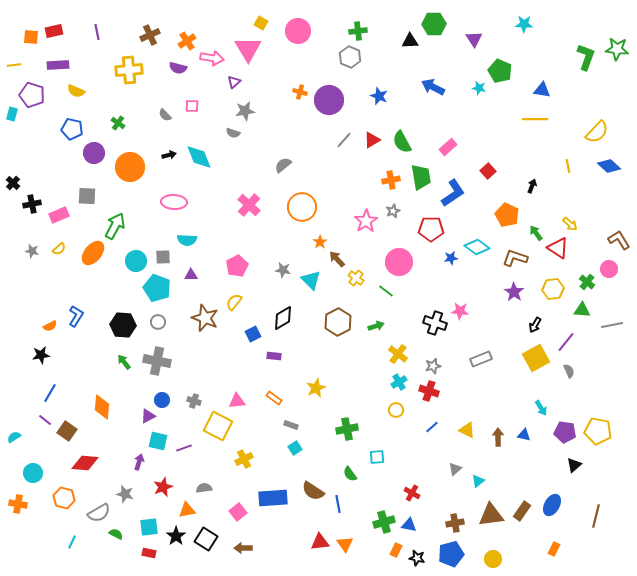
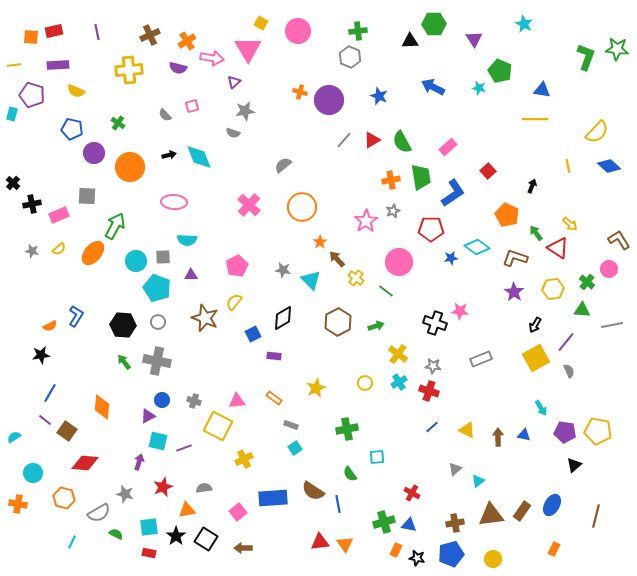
cyan star at (524, 24): rotated 24 degrees clockwise
pink square at (192, 106): rotated 16 degrees counterclockwise
gray star at (433, 366): rotated 21 degrees clockwise
yellow circle at (396, 410): moved 31 px left, 27 px up
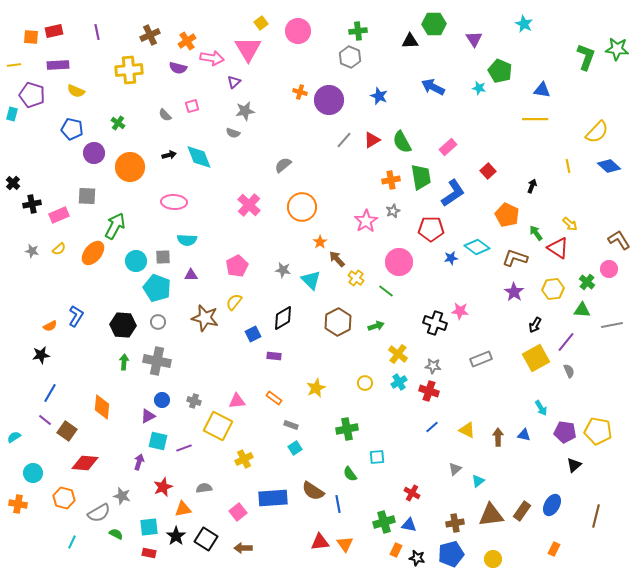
yellow square at (261, 23): rotated 24 degrees clockwise
brown star at (205, 318): rotated 8 degrees counterclockwise
green arrow at (124, 362): rotated 42 degrees clockwise
gray star at (125, 494): moved 3 px left, 2 px down
orange triangle at (187, 510): moved 4 px left, 1 px up
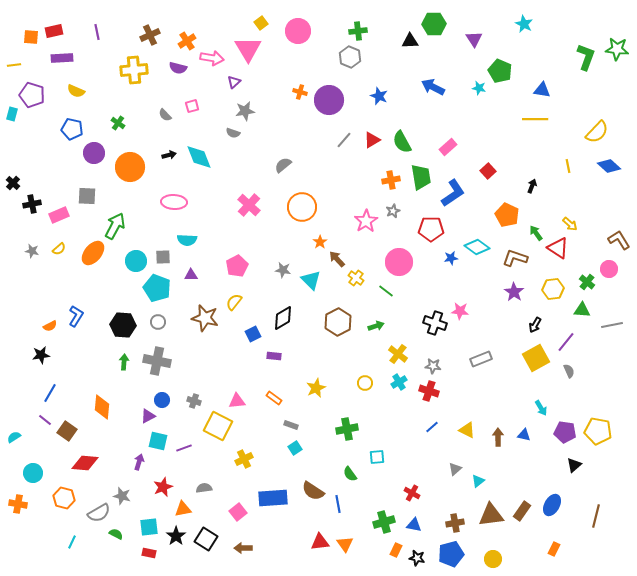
purple rectangle at (58, 65): moved 4 px right, 7 px up
yellow cross at (129, 70): moved 5 px right
blue triangle at (409, 525): moved 5 px right
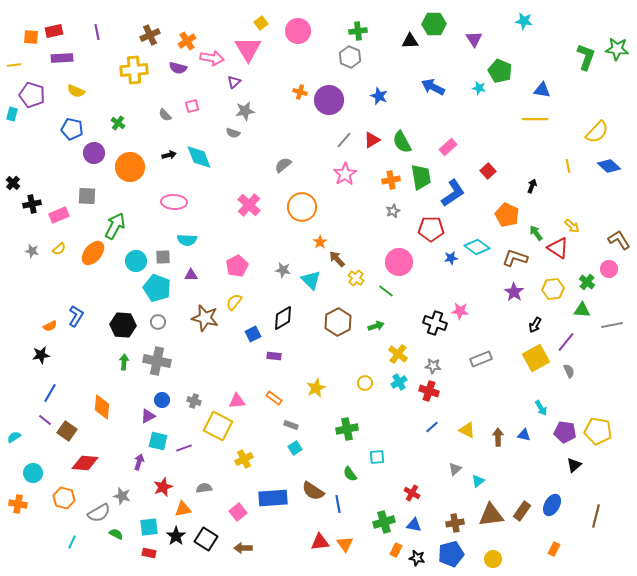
cyan star at (524, 24): moved 3 px up; rotated 18 degrees counterclockwise
pink star at (366, 221): moved 21 px left, 47 px up
yellow arrow at (570, 224): moved 2 px right, 2 px down
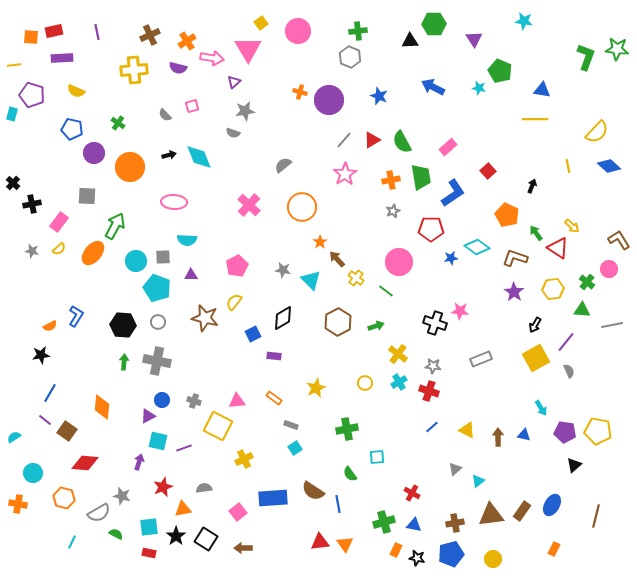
pink rectangle at (59, 215): moved 7 px down; rotated 30 degrees counterclockwise
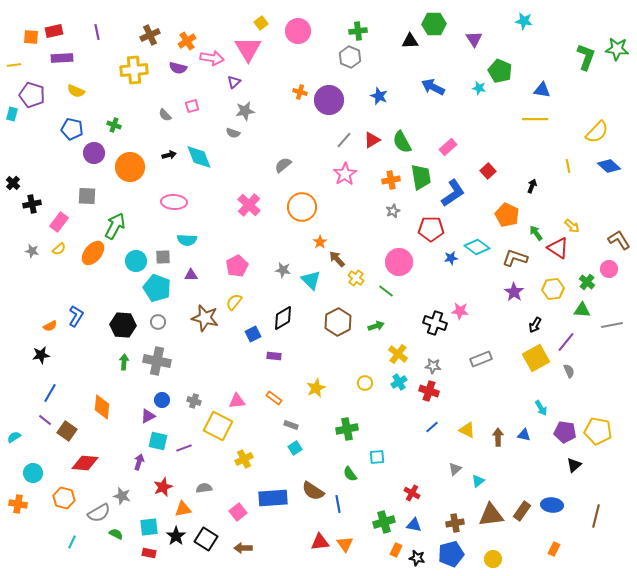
green cross at (118, 123): moved 4 px left, 2 px down; rotated 16 degrees counterclockwise
blue ellipse at (552, 505): rotated 65 degrees clockwise
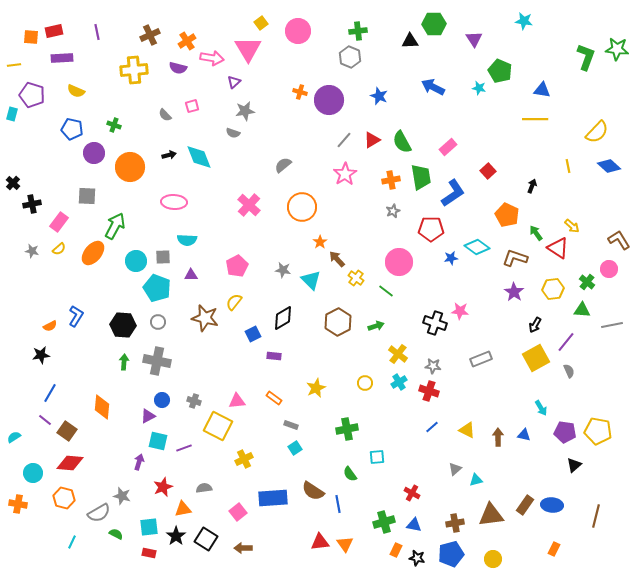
red diamond at (85, 463): moved 15 px left
cyan triangle at (478, 481): moved 2 px left, 1 px up; rotated 24 degrees clockwise
brown rectangle at (522, 511): moved 3 px right, 6 px up
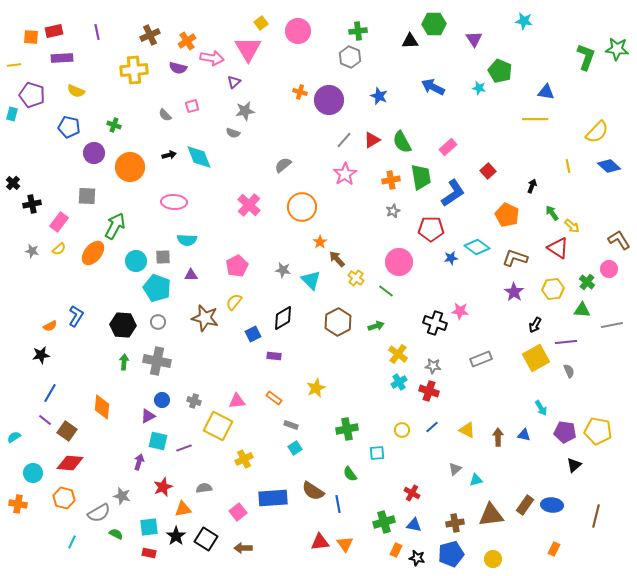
blue triangle at (542, 90): moved 4 px right, 2 px down
blue pentagon at (72, 129): moved 3 px left, 2 px up
green arrow at (536, 233): moved 16 px right, 20 px up
purple line at (566, 342): rotated 45 degrees clockwise
yellow circle at (365, 383): moved 37 px right, 47 px down
cyan square at (377, 457): moved 4 px up
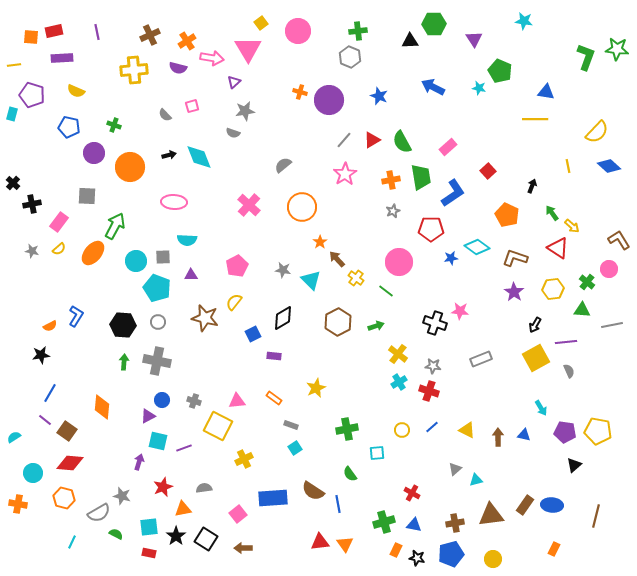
pink square at (238, 512): moved 2 px down
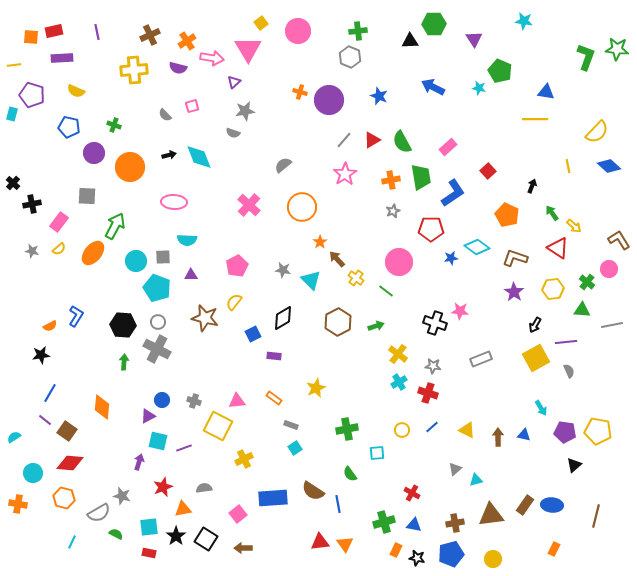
yellow arrow at (572, 226): moved 2 px right
gray cross at (157, 361): moved 12 px up; rotated 16 degrees clockwise
red cross at (429, 391): moved 1 px left, 2 px down
